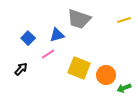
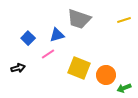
black arrow: moved 3 px left, 1 px up; rotated 32 degrees clockwise
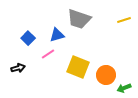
yellow square: moved 1 px left, 1 px up
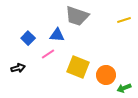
gray trapezoid: moved 2 px left, 3 px up
blue triangle: rotated 21 degrees clockwise
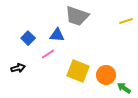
yellow line: moved 2 px right, 1 px down
yellow square: moved 4 px down
green arrow: rotated 56 degrees clockwise
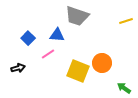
orange circle: moved 4 px left, 12 px up
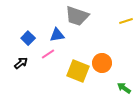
blue triangle: rotated 14 degrees counterclockwise
black arrow: moved 3 px right, 5 px up; rotated 24 degrees counterclockwise
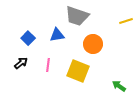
pink line: moved 11 px down; rotated 48 degrees counterclockwise
orange circle: moved 9 px left, 19 px up
green arrow: moved 5 px left, 2 px up
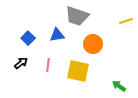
yellow square: rotated 10 degrees counterclockwise
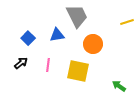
gray trapezoid: rotated 135 degrees counterclockwise
yellow line: moved 1 px right, 1 px down
